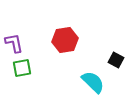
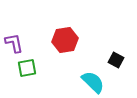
green square: moved 5 px right
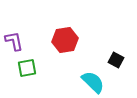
purple L-shape: moved 2 px up
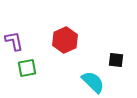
red hexagon: rotated 15 degrees counterclockwise
black square: rotated 21 degrees counterclockwise
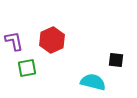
red hexagon: moved 13 px left
cyan semicircle: rotated 30 degrees counterclockwise
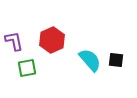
cyan semicircle: moved 3 px left, 22 px up; rotated 35 degrees clockwise
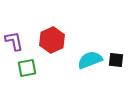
cyan semicircle: rotated 70 degrees counterclockwise
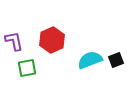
black square: rotated 28 degrees counterclockwise
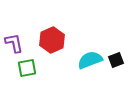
purple L-shape: moved 2 px down
